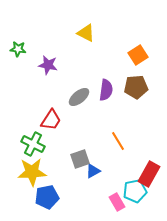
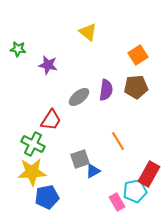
yellow triangle: moved 2 px right, 1 px up; rotated 12 degrees clockwise
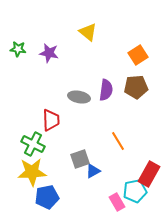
purple star: moved 1 px right, 12 px up
gray ellipse: rotated 50 degrees clockwise
red trapezoid: rotated 35 degrees counterclockwise
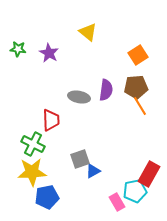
purple star: rotated 18 degrees clockwise
orange line: moved 22 px right, 35 px up
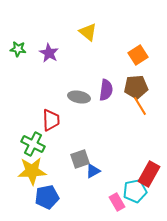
yellow star: moved 1 px up
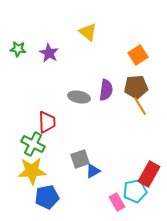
red trapezoid: moved 4 px left, 2 px down
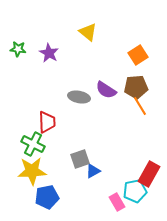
purple semicircle: rotated 115 degrees clockwise
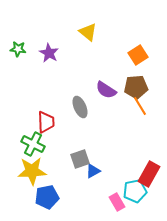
gray ellipse: moved 1 px right, 10 px down; rotated 55 degrees clockwise
red trapezoid: moved 1 px left
